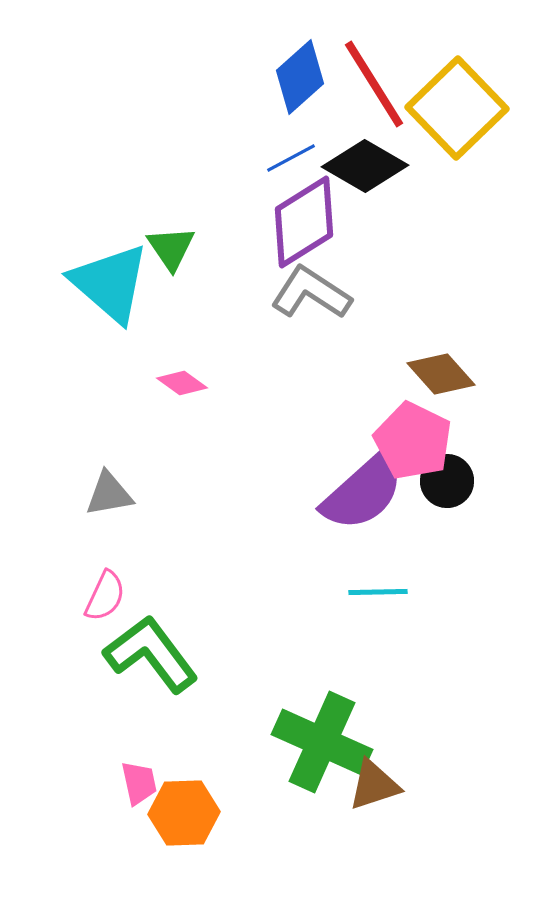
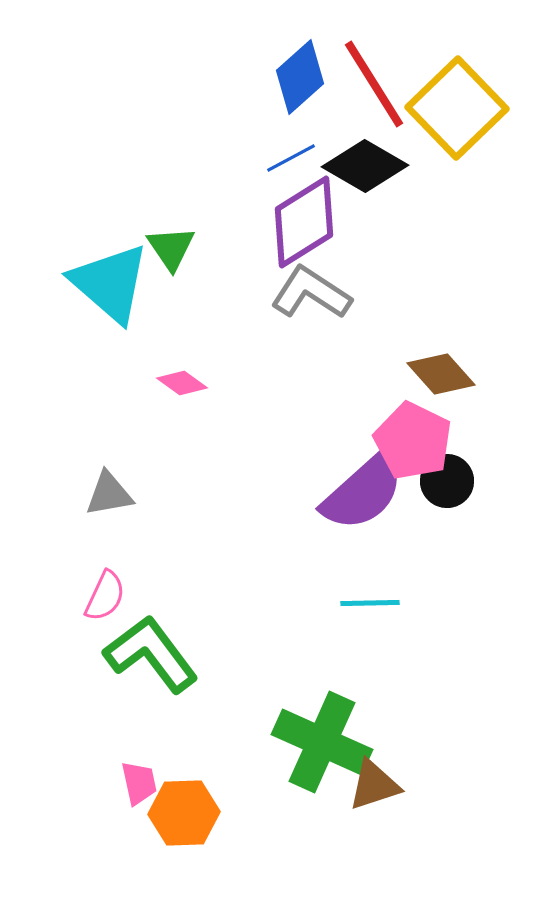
cyan line: moved 8 px left, 11 px down
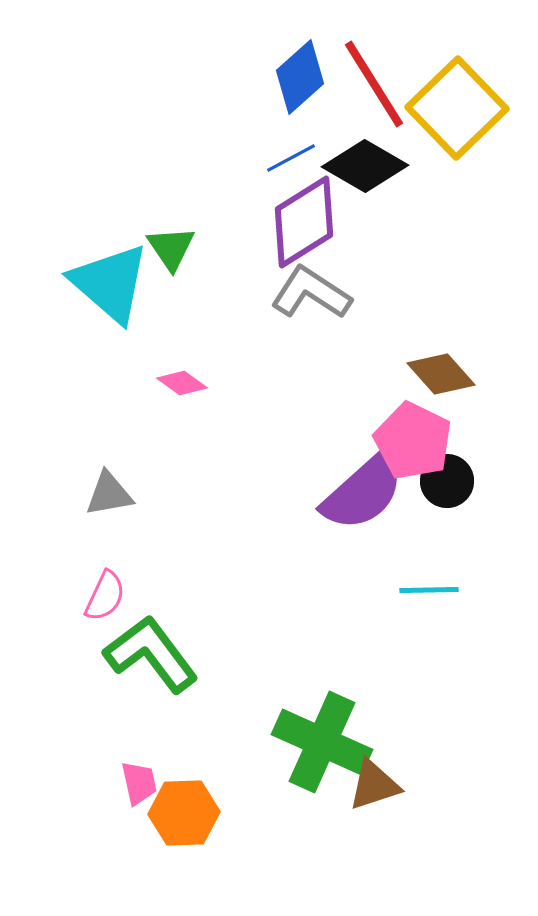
cyan line: moved 59 px right, 13 px up
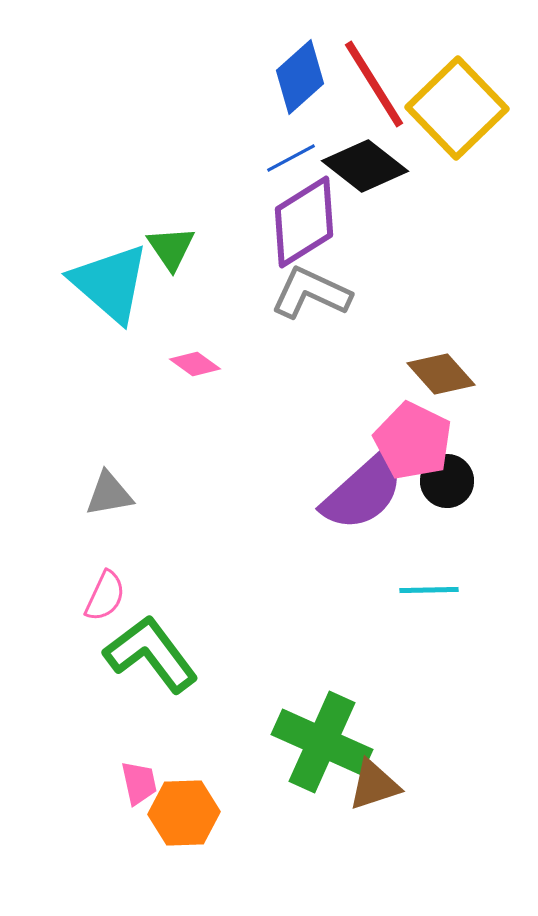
black diamond: rotated 8 degrees clockwise
gray L-shape: rotated 8 degrees counterclockwise
pink diamond: moved 13 px right, 19 px up
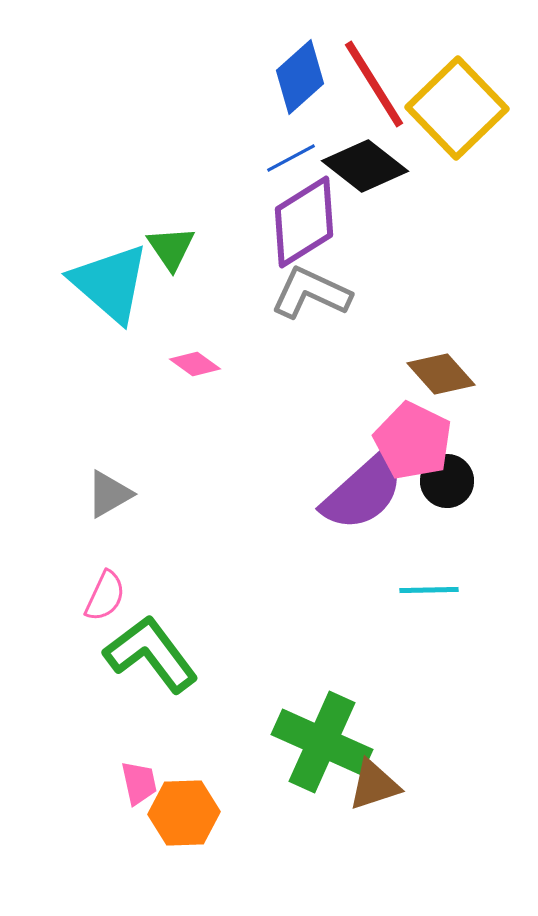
gray triangle: rotated 20 degrees counterclockwise
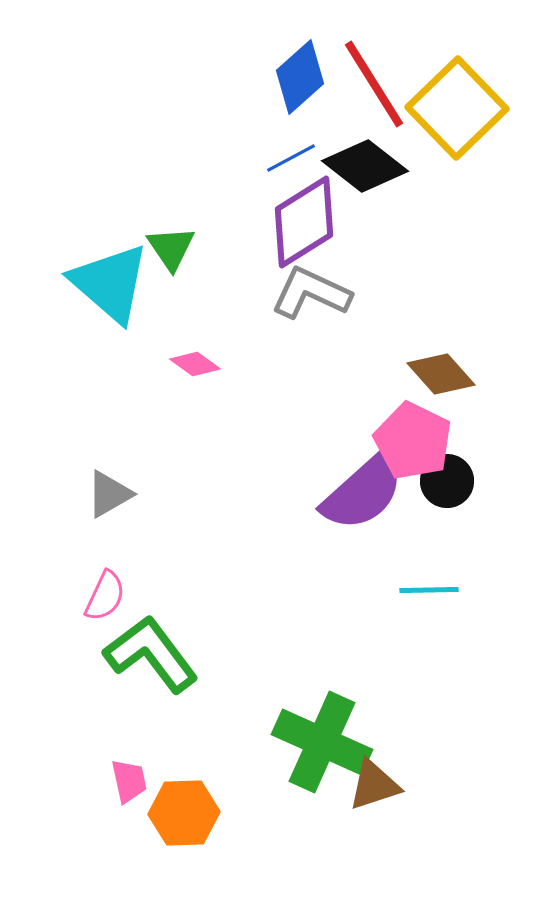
pink trapezoid: moved 10 px left, 2 px up
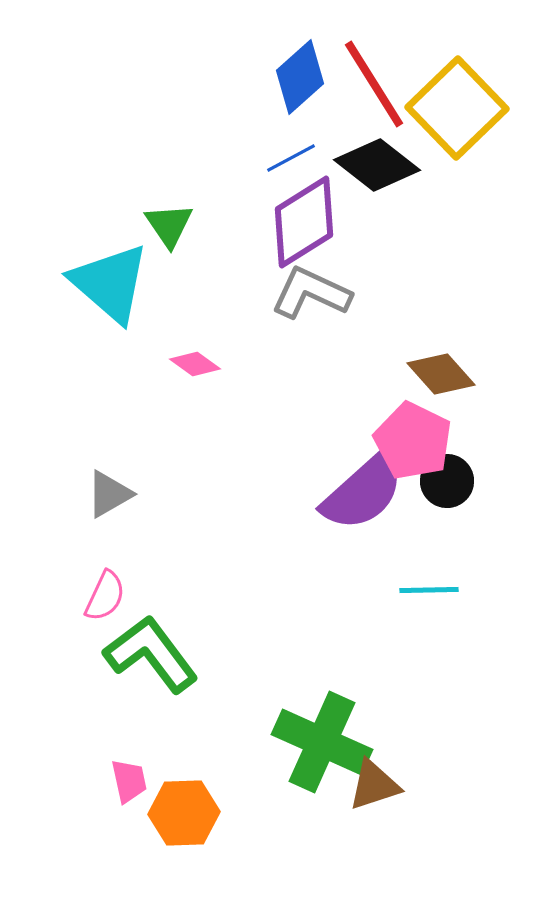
black diamond: moved 12 px right, 1 px up
green triangle: moved 2 px left, 23 px up
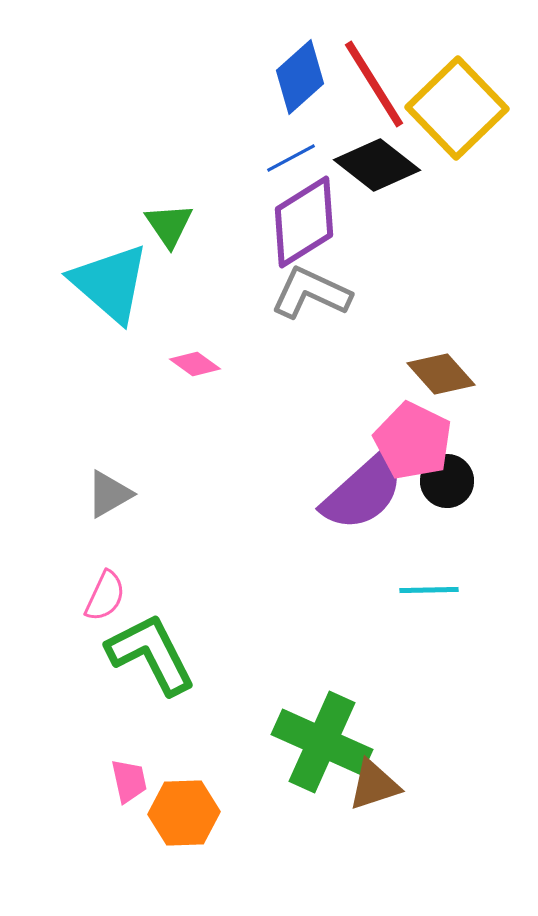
green L-shape: rotated 10 degrees clockwise
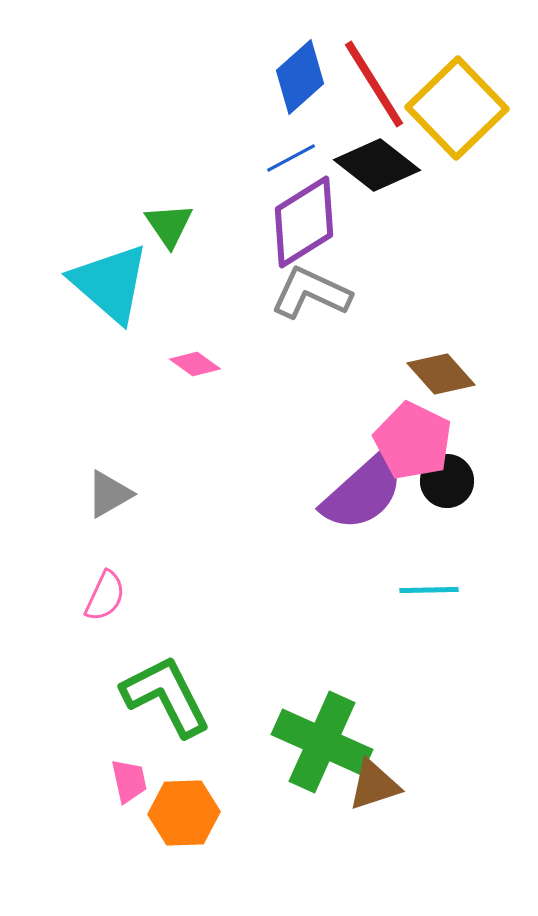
green L-shape: moved 15 px right, 42 px down
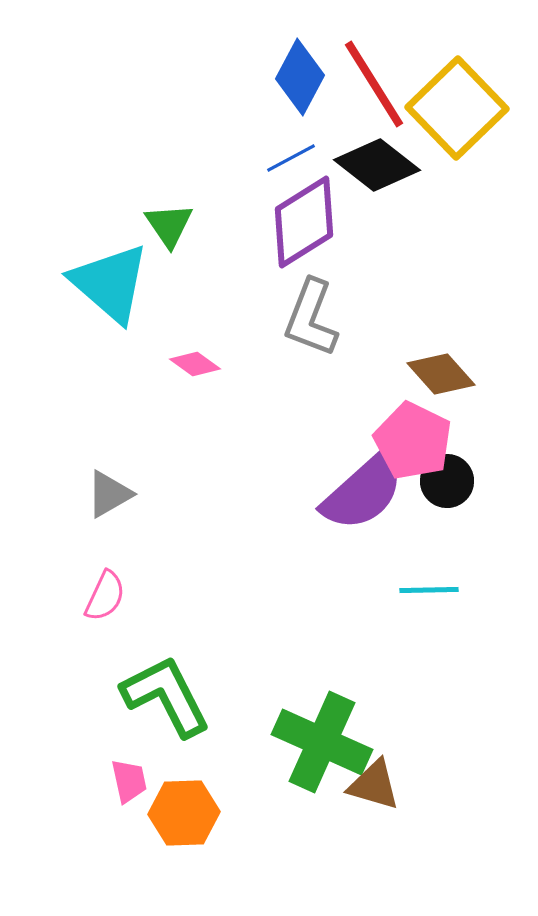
blue diamond: rotated 20 degrees counterclockwise
gray L-shape: moved 25 px down; rotated 94 degrees counterclockwise
brown triangle: rotated 34 degrees clockwise
